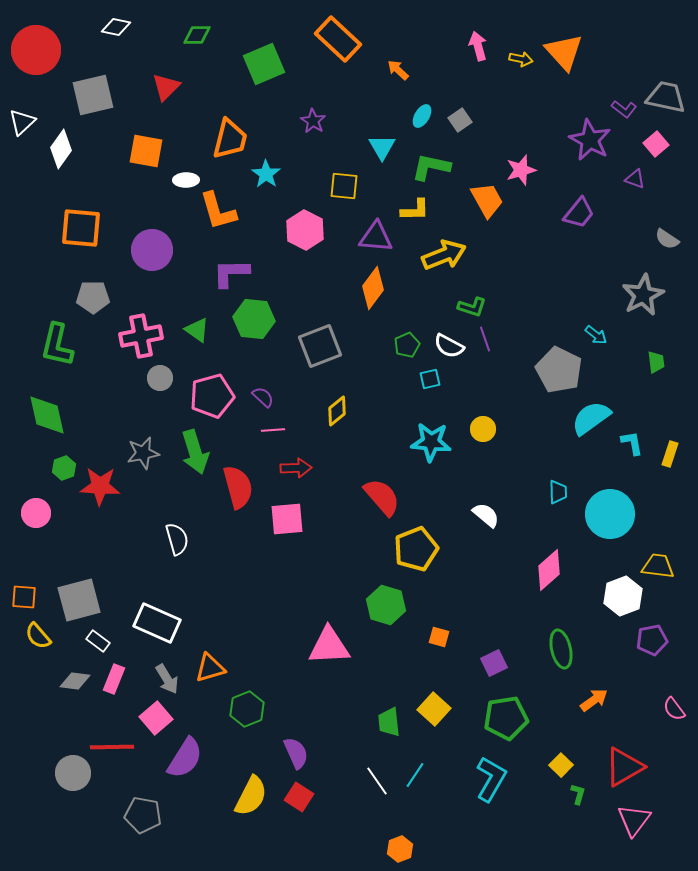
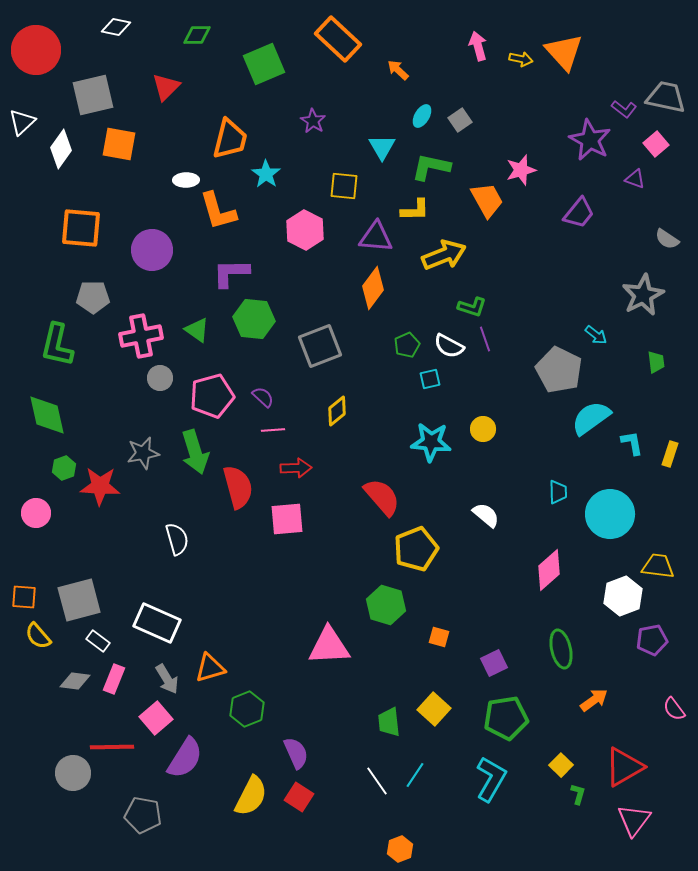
orange square at (146, 151): moved 27 px left, 7 px up
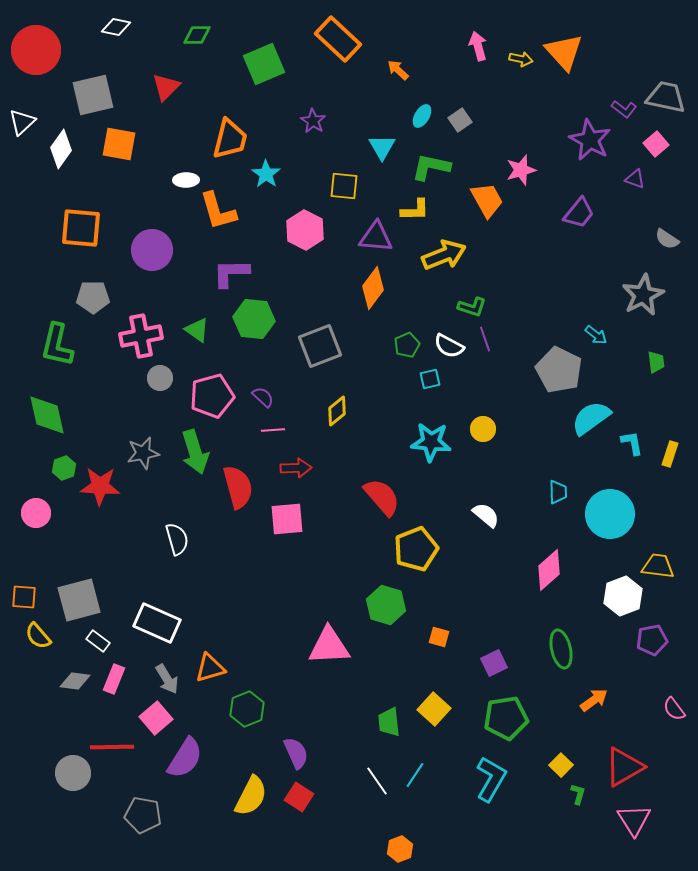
pink triangle at (634, 820): rotated 9 degrees counterclockwise
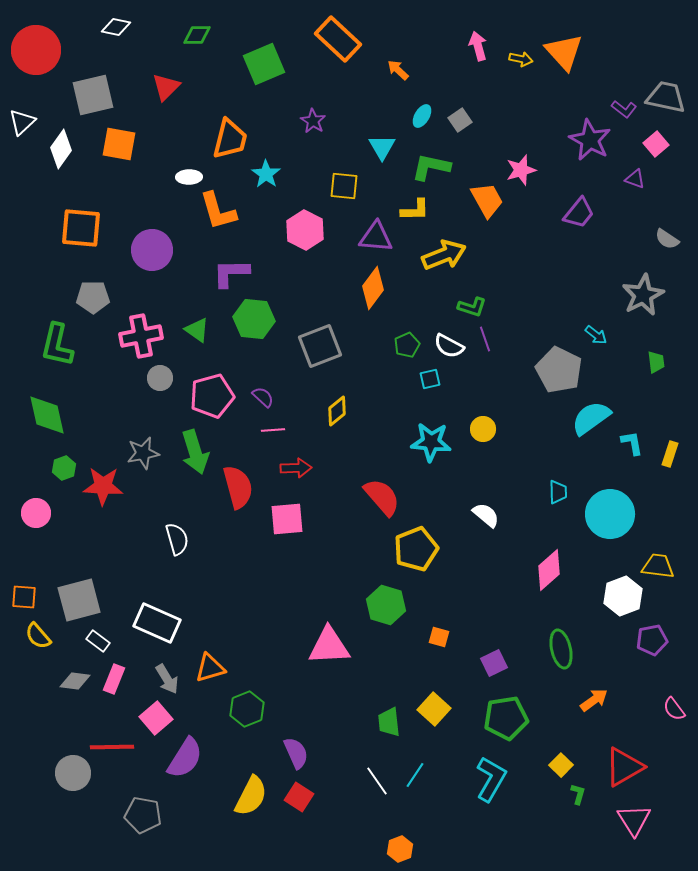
white ellipse at (186, 180): moved 3 px right, 3 px up
red star at (100, 486): moved 3 px right
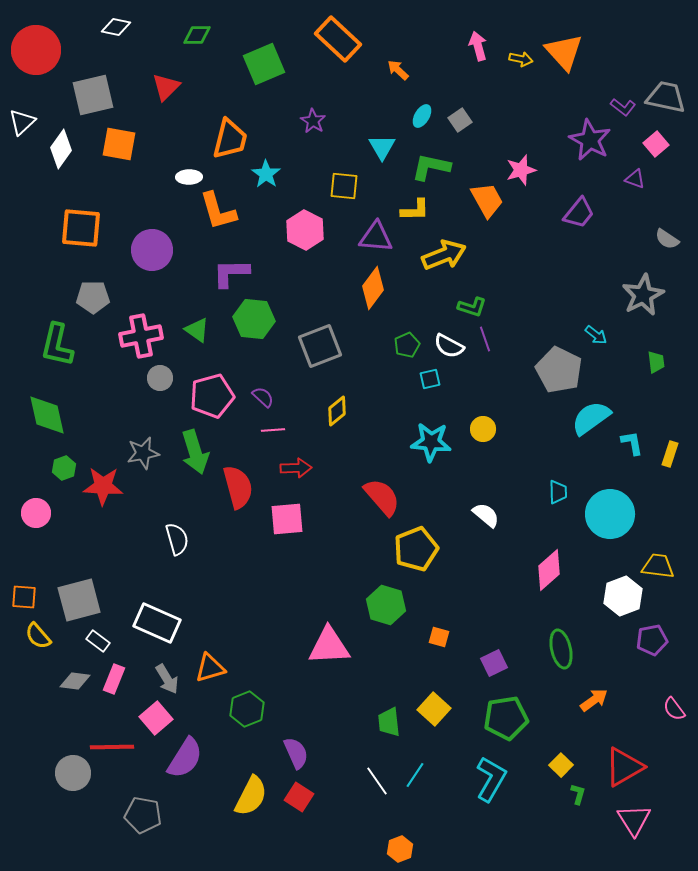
purple L-shape at (624, 109): moved 1 px left, 2 px up
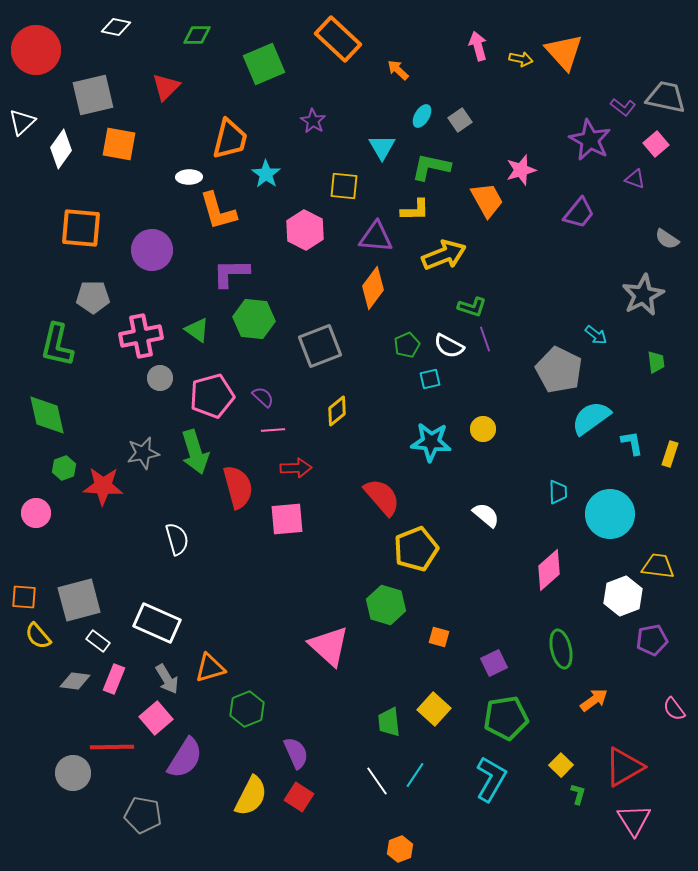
pink triangle at (329, 646): rotated 45 degrees clockwise
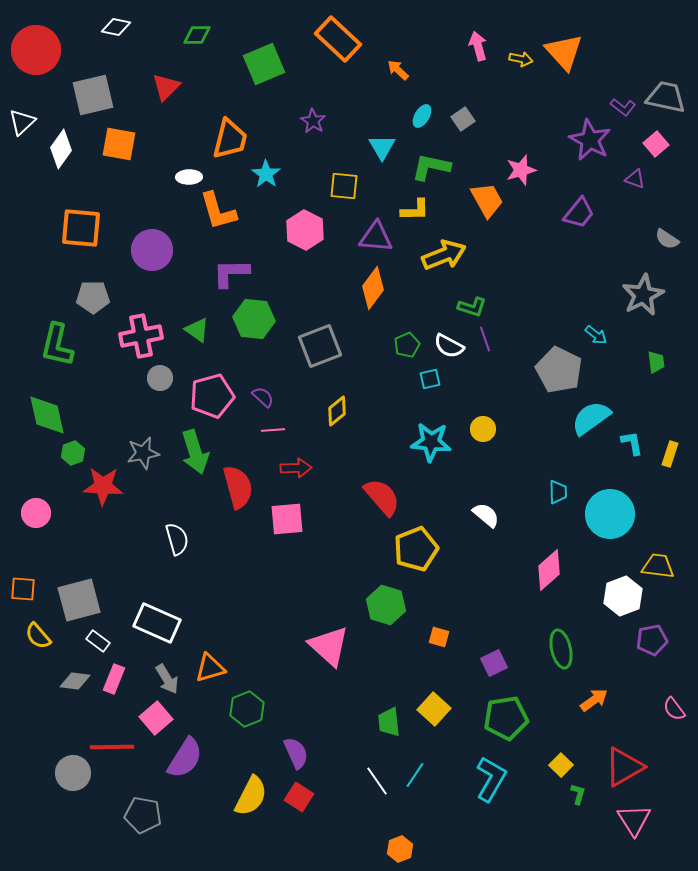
gray square at (460, 120): moved 3 px right, 1 px up
green hexagon at (64, 468): moved 9 px right, 15 px up
orange square at (24, 597): moved 1 px left, 8 px up
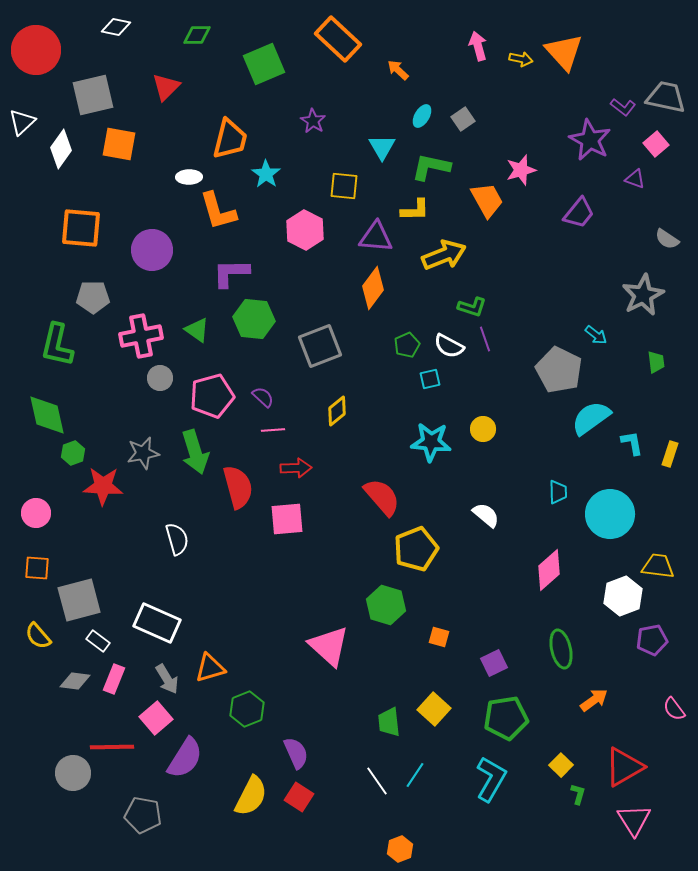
orange square at (23, 589): moved 14 px right, 21 px up
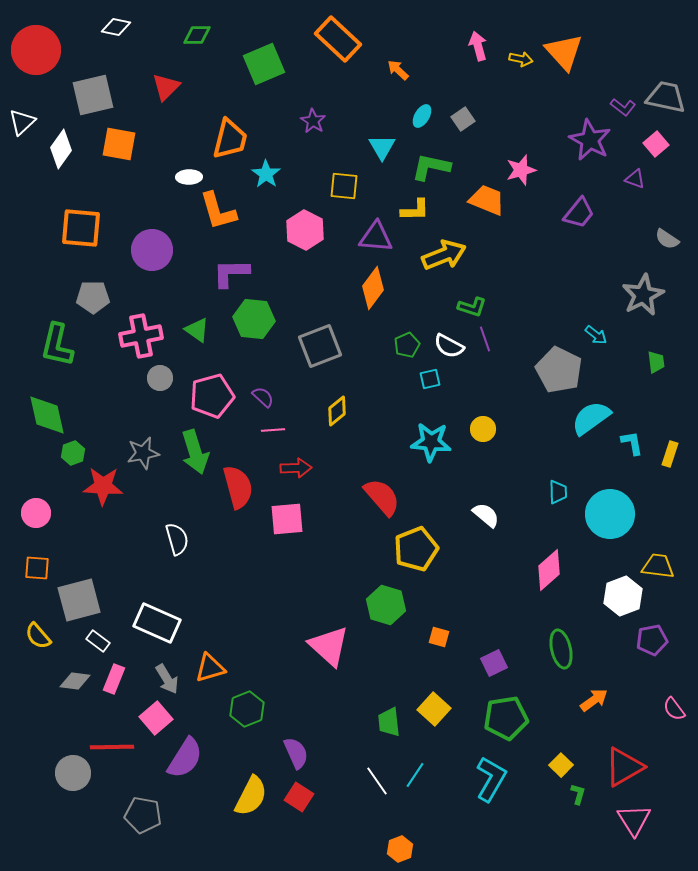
orange trapezoid at (487, 200): rotated 39 degrees counterclockwise
